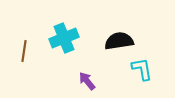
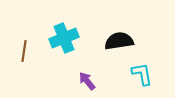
cyan L-shape: moved 5 px down
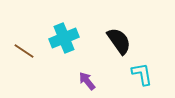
black semicircle: rotated 64 degrees clockwise
brown line: rotated 65 degrees counterclockwise
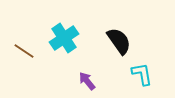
cyan cross: rotated 12 degrees counterclockwise
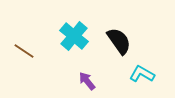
cyan cross: moved 10 px right, 2 px up; rotated 16 degrees counterclockwise
cyan L-shape: rotated 50 degrees counterclockwise
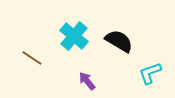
black semicircle: rotated 24 degrees counterclockwise
brown line: moved 8 px right, 7 px down
cyan L-shape: moved 8 px right, 1 px up; rotated 50 degrees counterclockwise
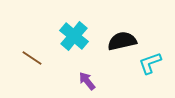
black semicircle: moved 3 px right; rotated 44 degrees counterclockwise
cyan L-shape: moved 10 px up
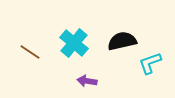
cyan cross: moved 7 px down
brown line: moved 2 px left, 6 px up
purple arrow: rotated 42 degrees counterclockwise
